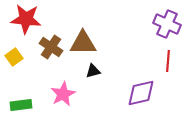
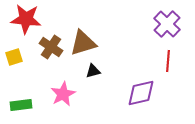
purple cross: rotated 20 degrees clockwise
brown triangle: rotated 16 degrees counterclockwise
yellow square: rotated 18 degrees clockwise
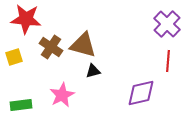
brown triangle: moved 2 px down; rotated 32 degrees clockwise
pink star: moved 1 px left, 1 px down
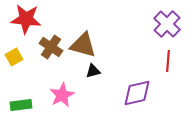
yellow square: rotated 12 degrees counterclockwise
purple diamond: moved 4 px left
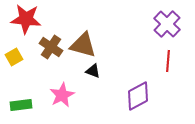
black triangle: rotated 35 degrees clockwise
purple diamond: moved 1 px right, 3 px down; rotated 16 degrees counterclockwise
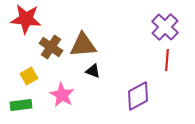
purple cross: moved 2 px left, 3 px down
brown triangle: rotated 20 degrees counterclockwise
yellow square: moved 15 px right, 19 px down
red line: moved 1 px left, 1 px up
pink star: rotated 15 degrees counterclockwise
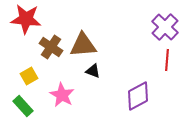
green rectangle: moved 2 px right, 1 px down; rotated 55 degrees clockwise
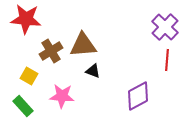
brown cross: moved 4 px down; rotated 25 degrees clockwise
yellow square: rotated 30 degrees counterclockwise
pink star: moved 1 px down; rotated 25 degrees counterclockwise
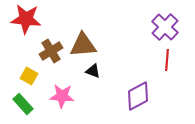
green rectangle: moved 2 px up
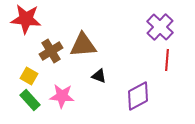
purple cross: moved 5 px left
black triangle: moved 6 px right, 5 px down
green rectangle: moved 7 px right, 4 px up
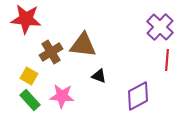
brown triangle: rotated 12 degrees clockwise
brown cross: moved 1 px down
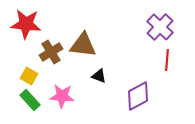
red star: moved 5 px down
